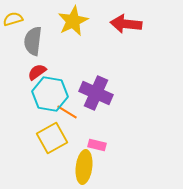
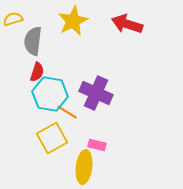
red arrow: moved 1 px right; rotated 12 degrees clockwise
red semicircle: rotated 144 degrees clockwise
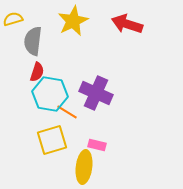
yellow square: moved 2 px down; rotated 12 degrees clockwise
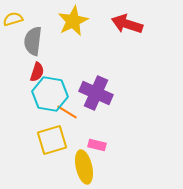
yellow ellipse: rotated 20 degrees counterclockwise
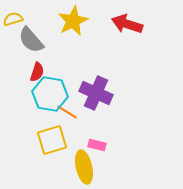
gray semicircle: moved 2 px left, 1 px up; rotated 48 degrees counterclockwise
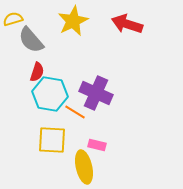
orange line: moved 8 px right
yellow square: rotated 20 degrees clockwise
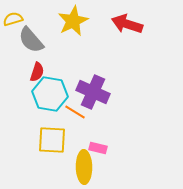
purple cross: moved 3 px left, 1 px up
pink rectangle: moved 1 px right, 3 px down
yellow ellipse: rotated 12 degrees clockwise
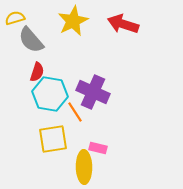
yellow semicircle: moved 2 px right, 1 px up
red arrow: moved 4 px left
orange line: rotated 25 degrees clockwise
yellow square: moved 1 px right, 1 px up; rotated 12 degrees counterclockwise
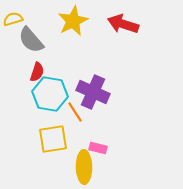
yellow semicircle: moved 2 px left, 1 px down
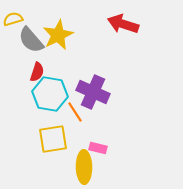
yellow star: moved 15 px left, 14 px down
